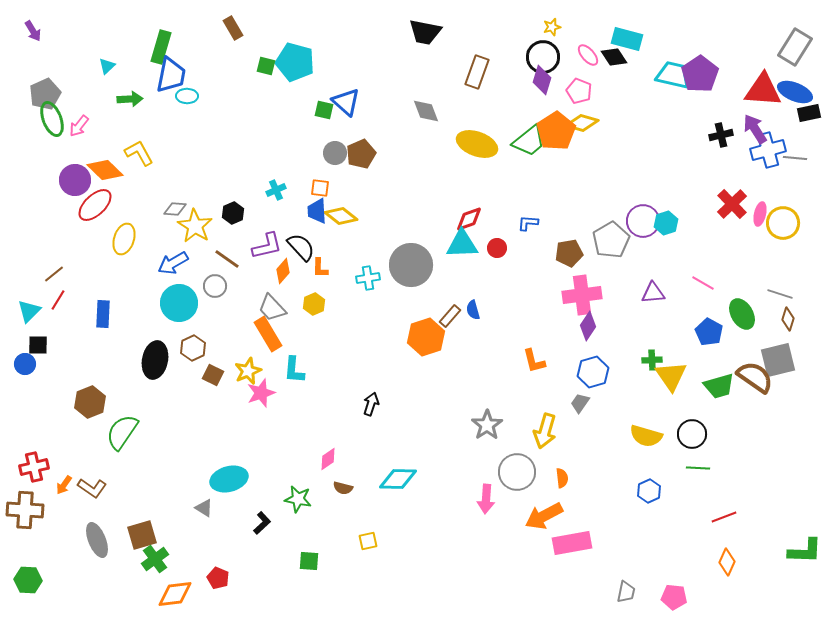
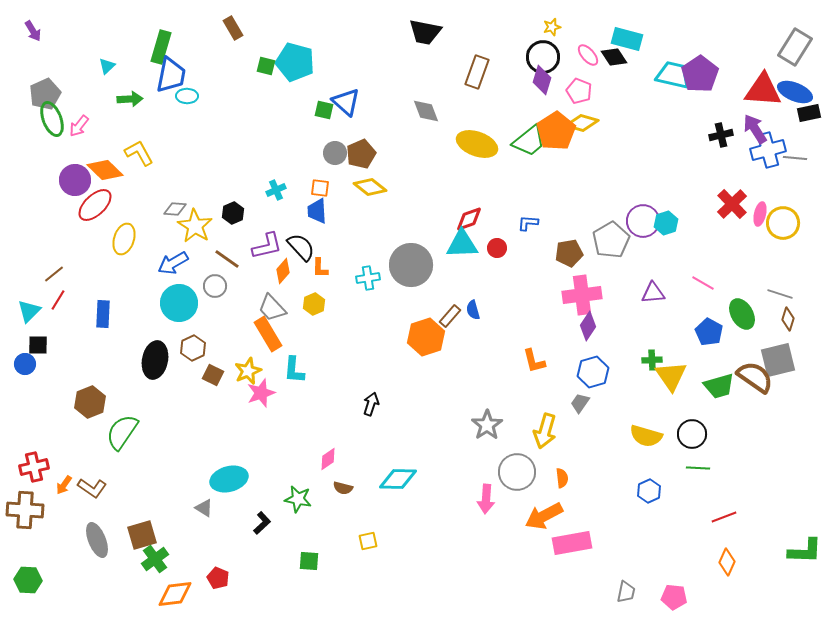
yellow diamond at (341, 216): moved 29 px right, 29 px up
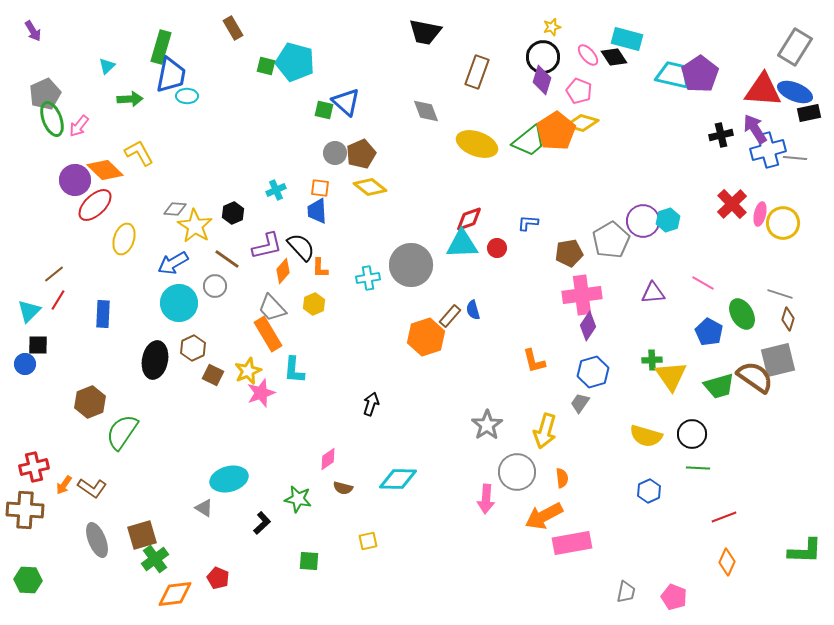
cyan hexagon at (666, 223): moved 2 px right, 3 px up
pink pentagon at (674, 597): rotated 15 degrees clockwise
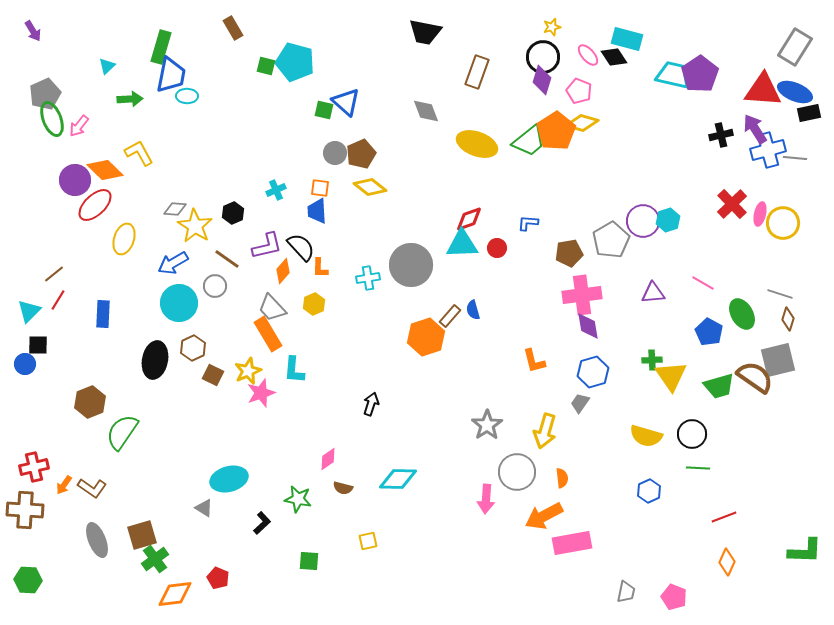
purple diamond at (588, 326): rotated 44 degrees counterclockwise
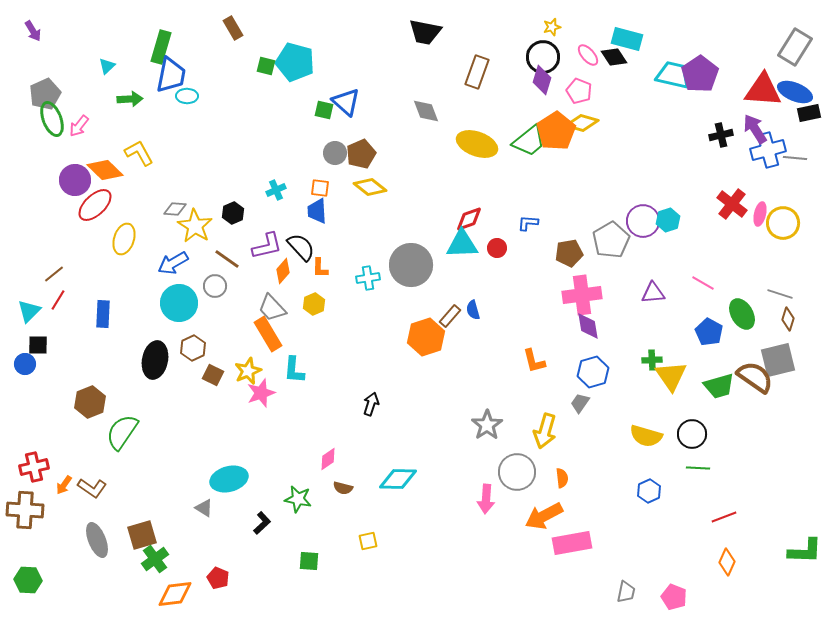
red cross at (732, 204): rotated 8 degrees counterclockwise
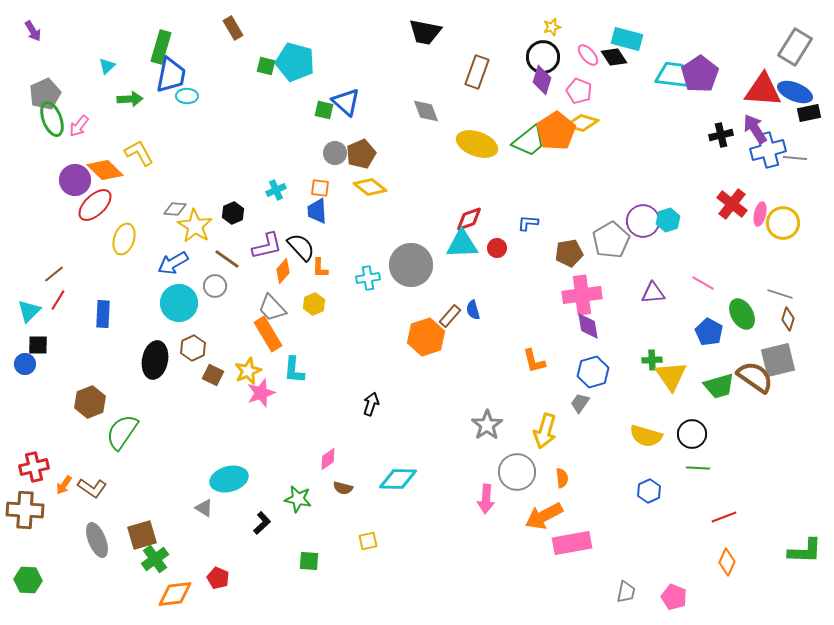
cyan trapezoid at (673, 75): rotated 6 degrees counterclockwise
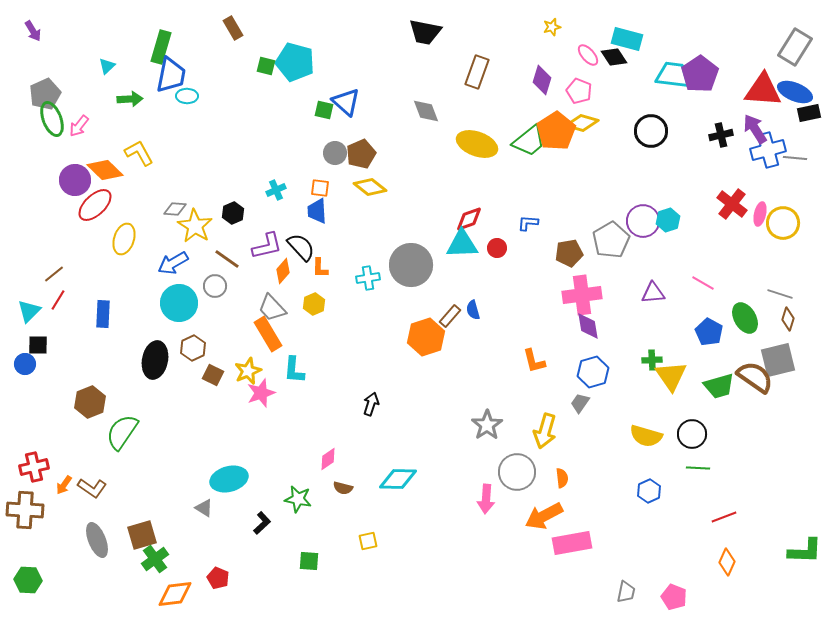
black circle at (543, 57): moved 108 px right, 74 px down
green ellipse at (742, 314): moved 3 px right, 4 px down
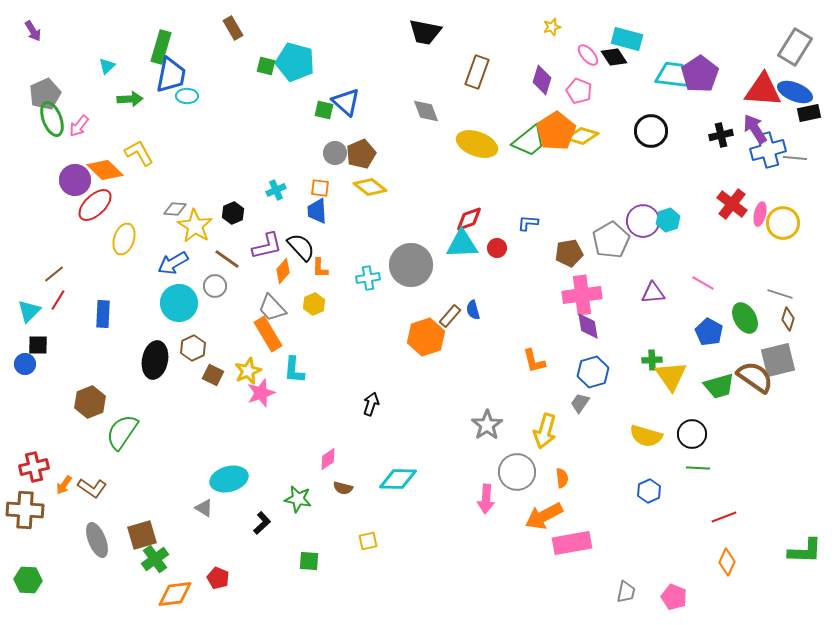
yellow diamond at (582, 123): moved 13 px down
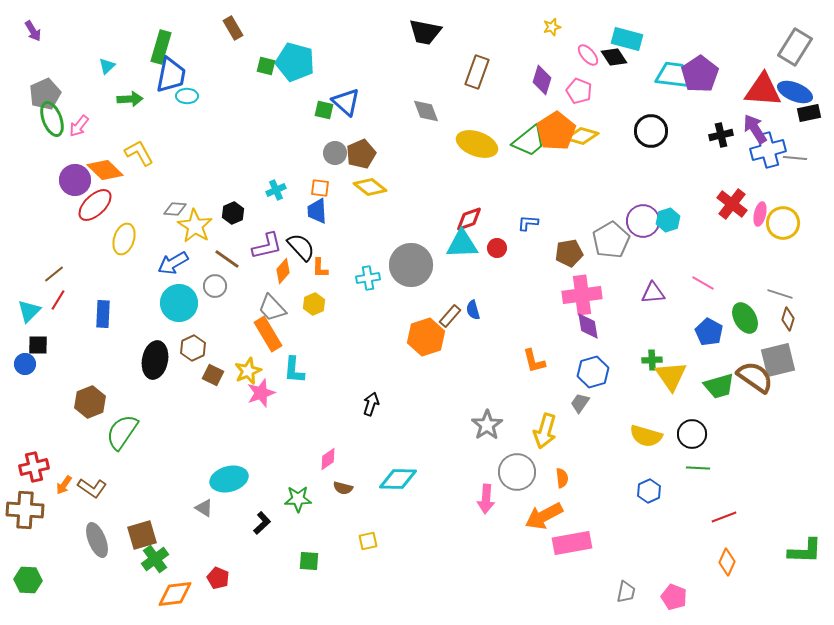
green star at (298, 499): rotated 12 degrees counterclockwise
